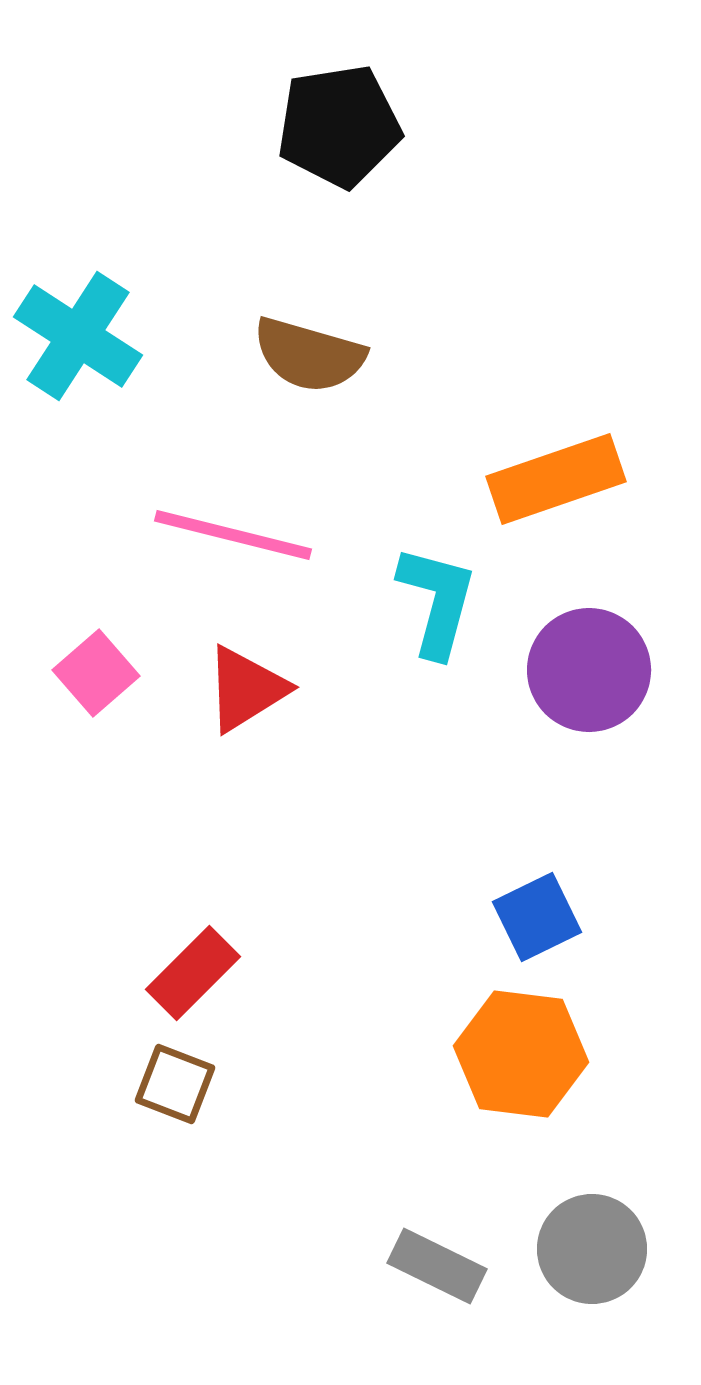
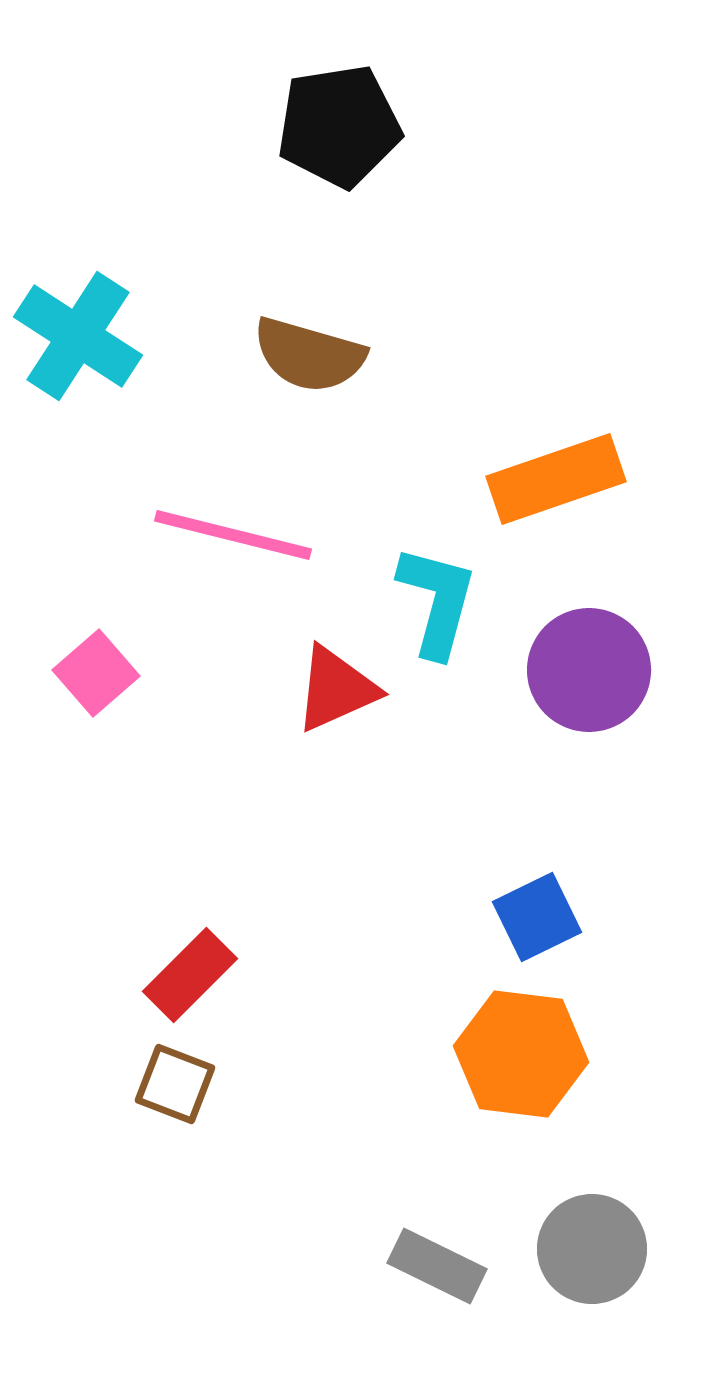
red triangle: moved 90 px right; rotated 8 degrees clockwise
red rectangle: moved 3 px left, 2 px down
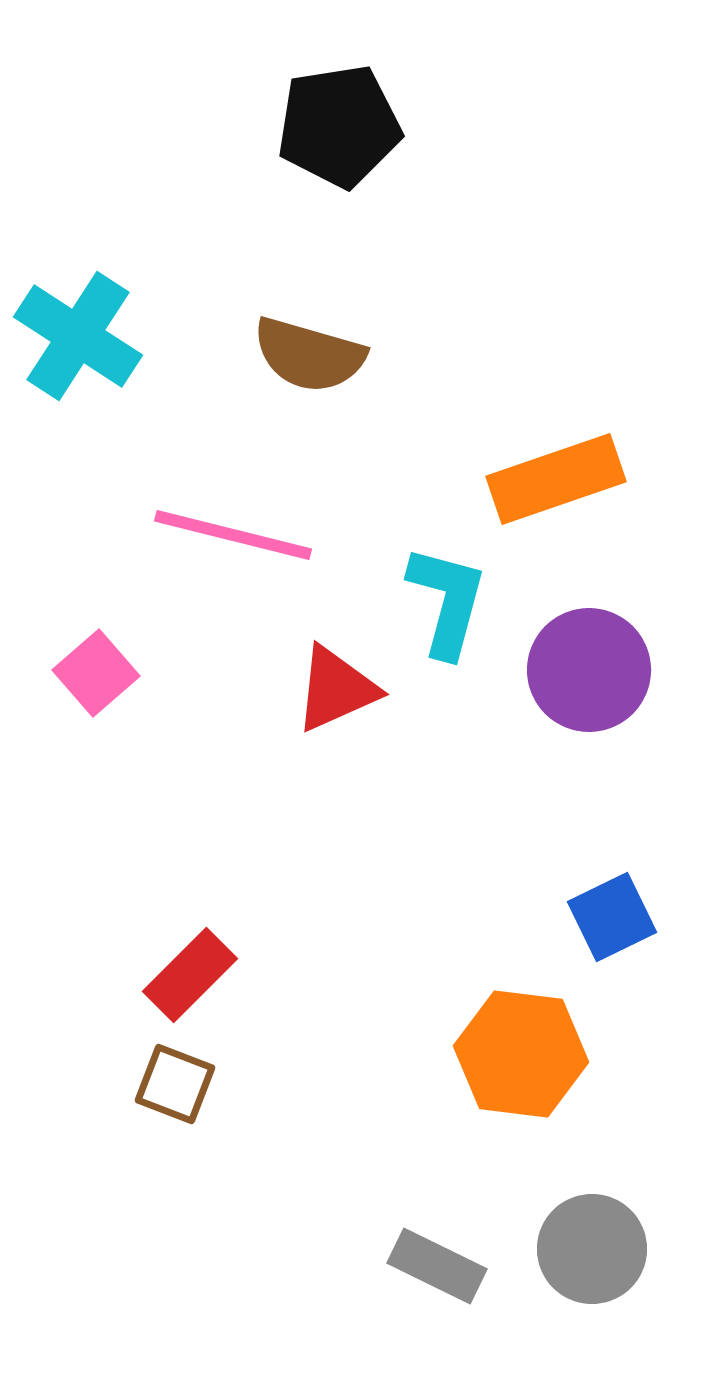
cyan L-shape: moved 10 px right
blue square: moved 75 px right
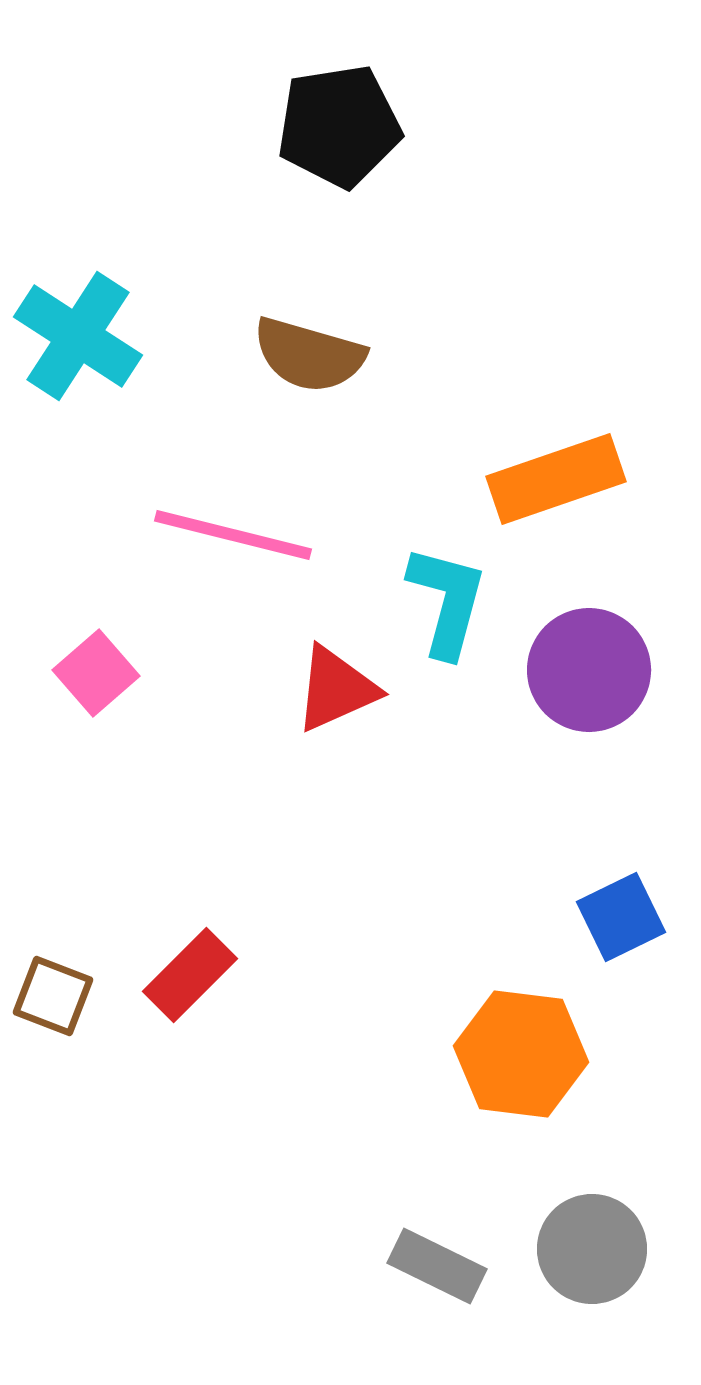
blue square: moved 9 px right
brown square: moved 122 px left, 88 px up
